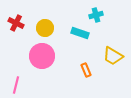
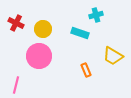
yellow circle: moved 2 px left, 1 px down
pink circle: moved 3 px left
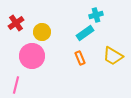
red cross: rotated 28 degrees clockwise
yellow circle: moved 1 px left, 3 px down
cyan rectangle: moved 5 px right; rotated 54 degrees counterclockwise
pink circle: moved 7 px left
orange rectangle: moved 6 px left, 12 px up
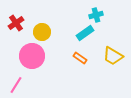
orange rectangle: rotated 32 degrees counterclockwise
pink line: rotated 18 degrees clockwise
